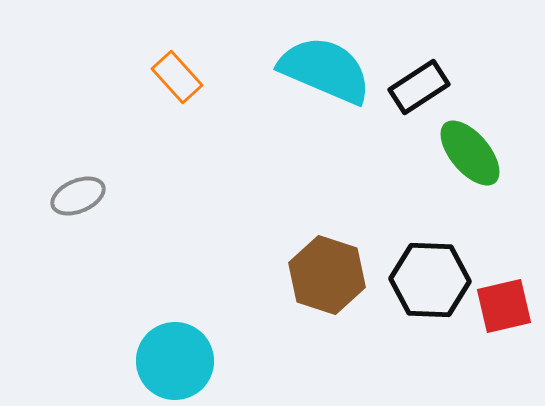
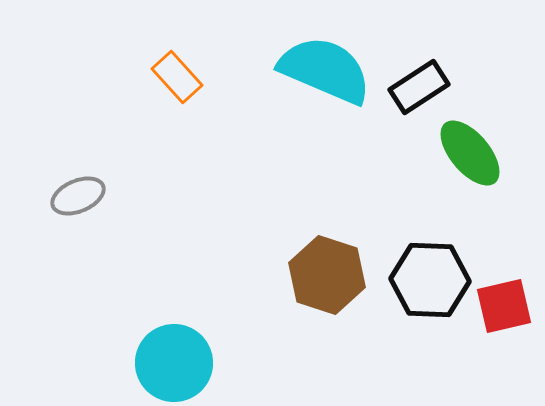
cyan circle: moved 1 px left, 2 px down
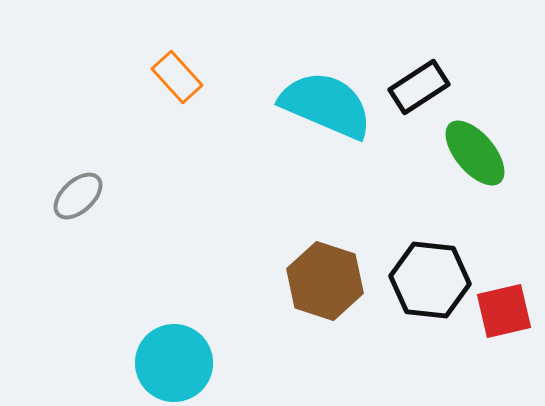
cyan semicircle: moved 1 px right, 35 px down
green ellipse: moved 5 px right
gray ellipse: rotated 20 degrees counterclockwise
brown hexagon: moved 2 px left, 6 px down
black hexagon: rotated 4 degrees clockwise
red square: moved 5 px down
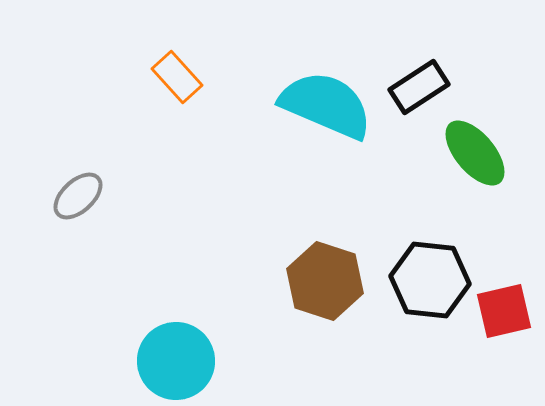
cyan circle: moved 2 px right, 2 px up
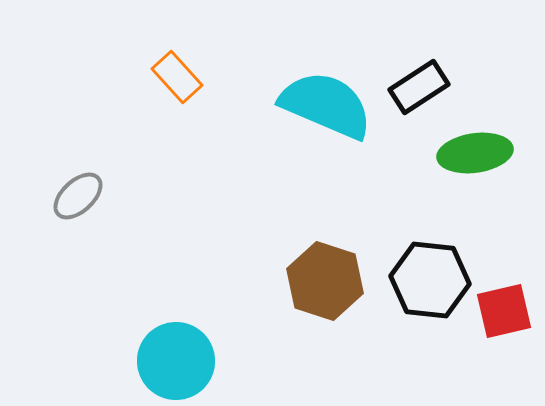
green ellipse: rotated 58 degrees counterclockwise
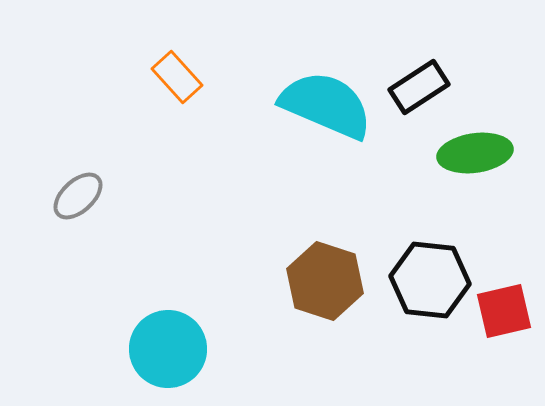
cyan circle: moved 8 px left, 12 px up
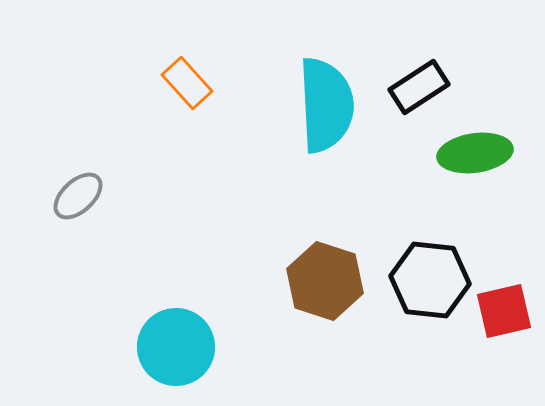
orange rectangle: moved 10 px right, 6 px down
cyan semicircle: rotated 64 degrees clockwise
cyan circle: moved 8 px right, 2 px up
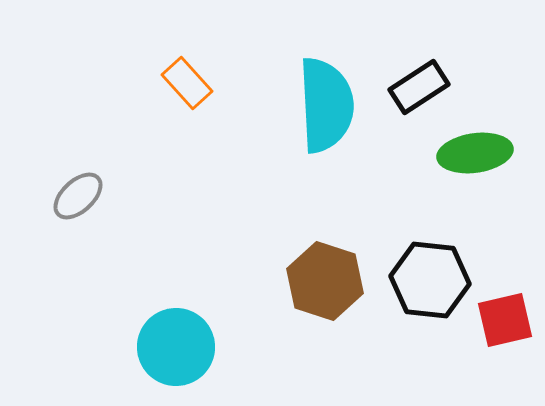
red square: moved 1 px right, 9 px down
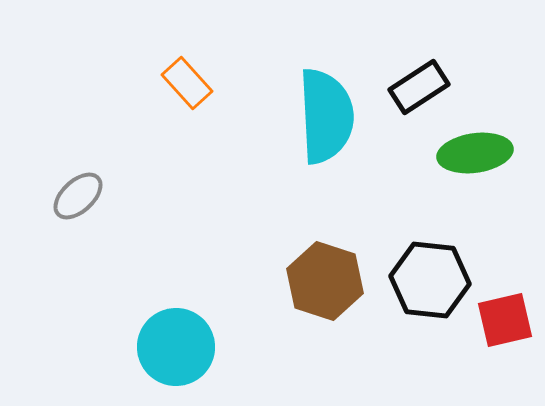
cyan semicircle: moved 11 px down
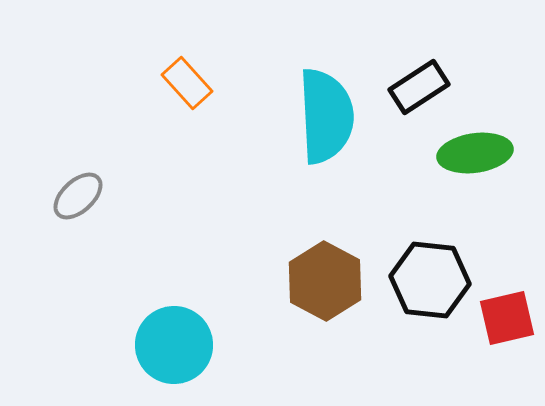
brown hexagon: rotated 10 degrees clockwise
red square: moved 2 px right, 2 px up
cyan circle: moved 2 px left, 2 px up
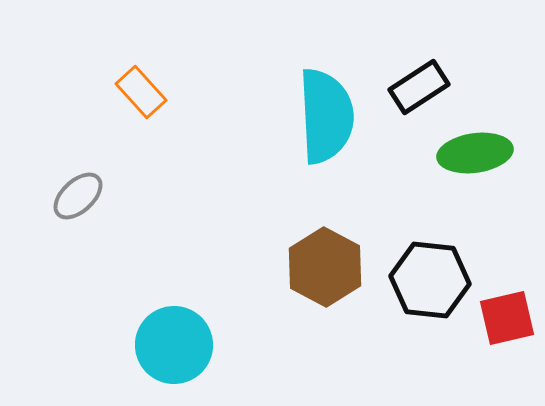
orange rectangle: moved 46 px left, 9 px down
brown hexagon: moved 14 px up
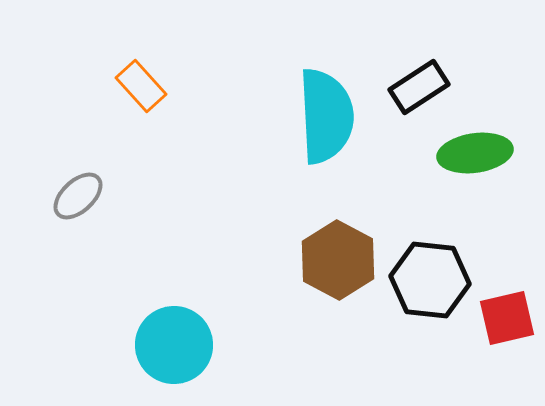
orange rectangle: moved 6 px up
brown hexagon: moved 13 px right, 7 px up
